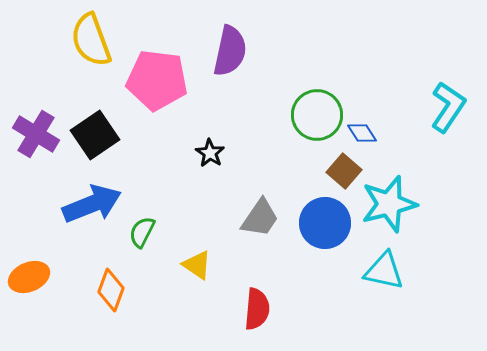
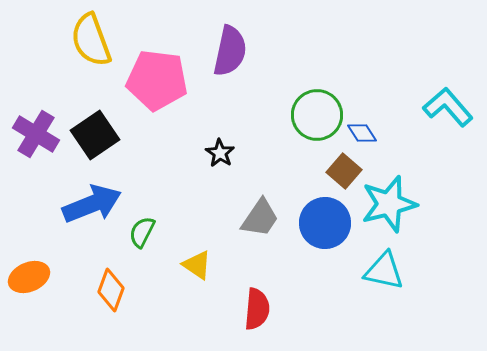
cyan L-shape: rotated 75 degrees counterclockwise
black star: moved 10 px right
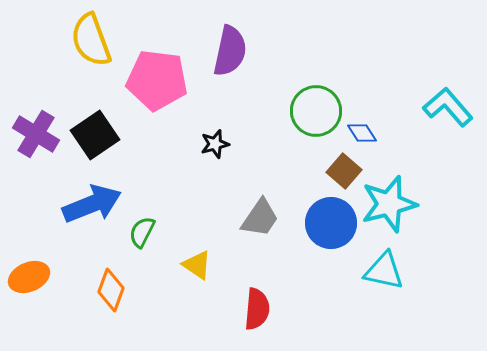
green circle: moved 1 px left, 4 px up
black star: moved 5 px left, 9 px up; rotated 24 degrees clockwise
blue circle: moved 6 px right
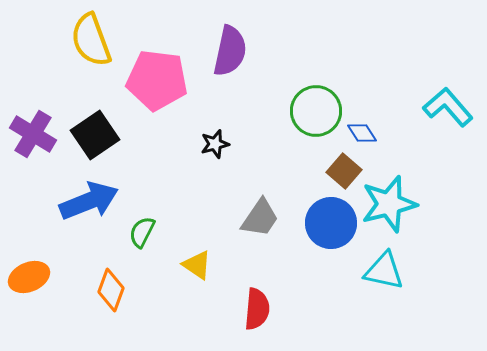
purple cross: moved 3 px left
blue arrow: moved 3 px left, 3 px up
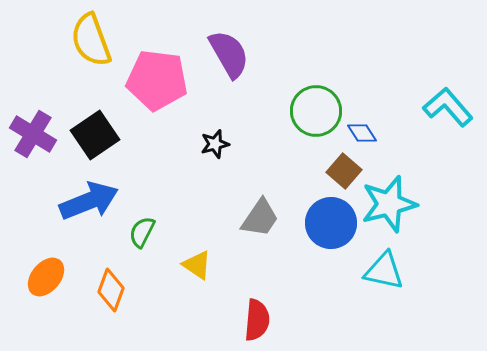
purple semicircle: moved 1 px left, 3 px down; rotated 42 degrees counterclockwise
orange ellipse: moved 17 px right; rotated 27 degrees counterclockwise
red semicircle: moved 11 px down
